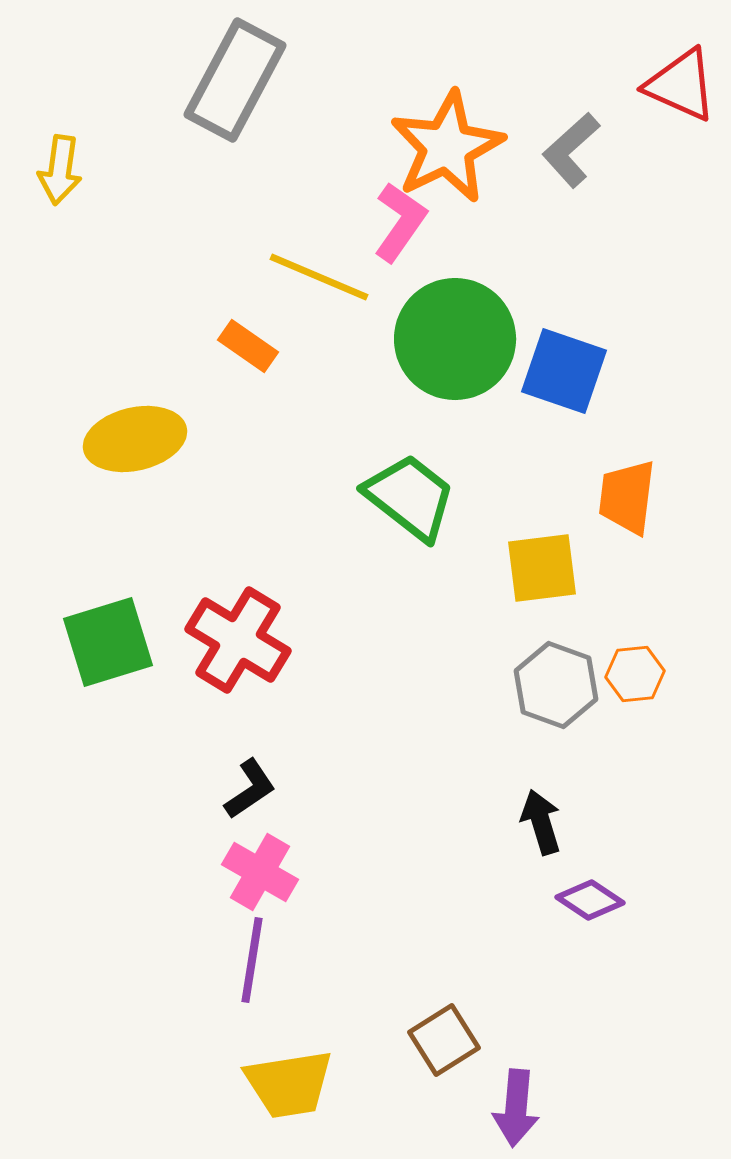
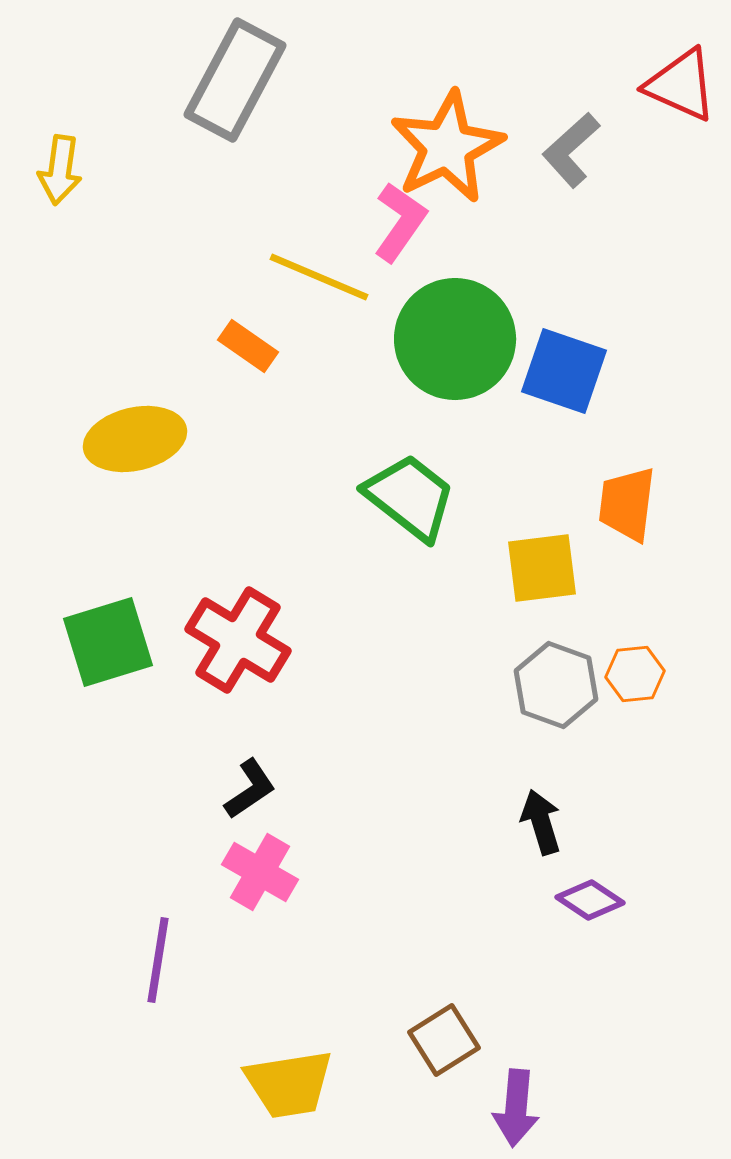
orange trapezoid: moved 7 px down
purple line: moved 94 px left
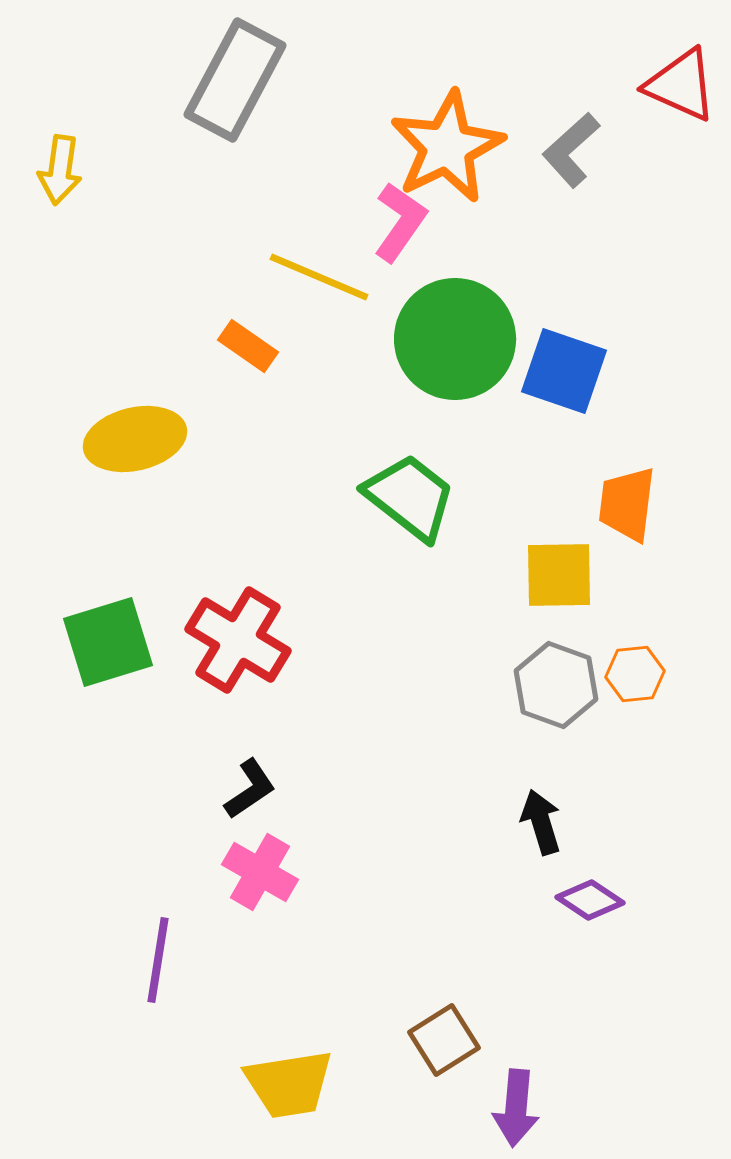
yellow square: moved 17 px right, 7 px down; rotated 6 degrees clockwise
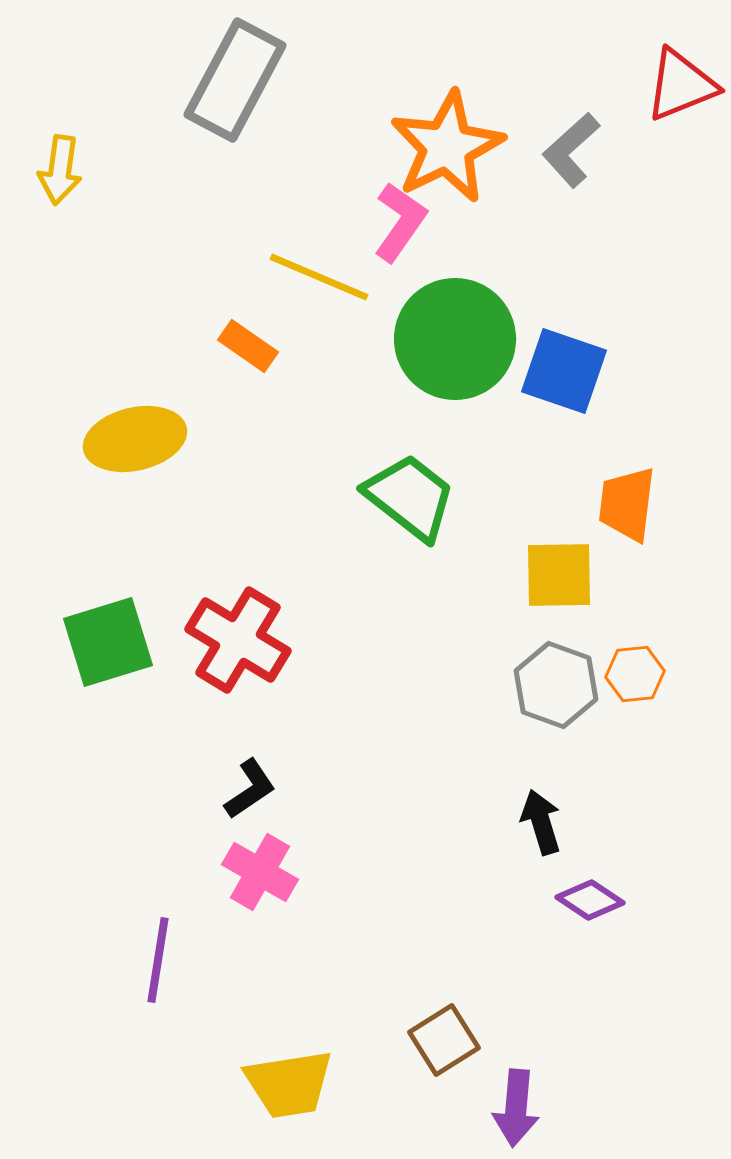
red triangle: rotated 46 degrees counterclockwise
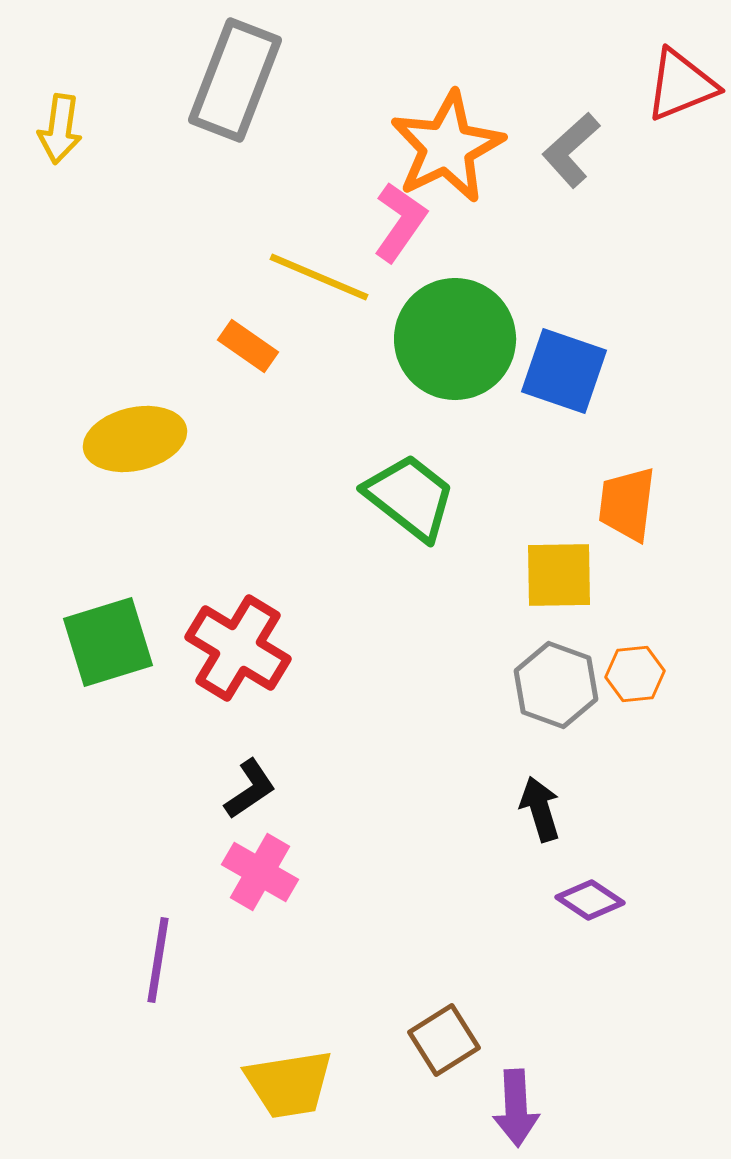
gray rectangle: rotated 7 degrees counterclockwise
yellow arrow: moved 41 px up
red cross: moved 8 px down
black arrow: moved 1 px left, 13 px up
purple arrow: rotated 8 degrees counterclockwise
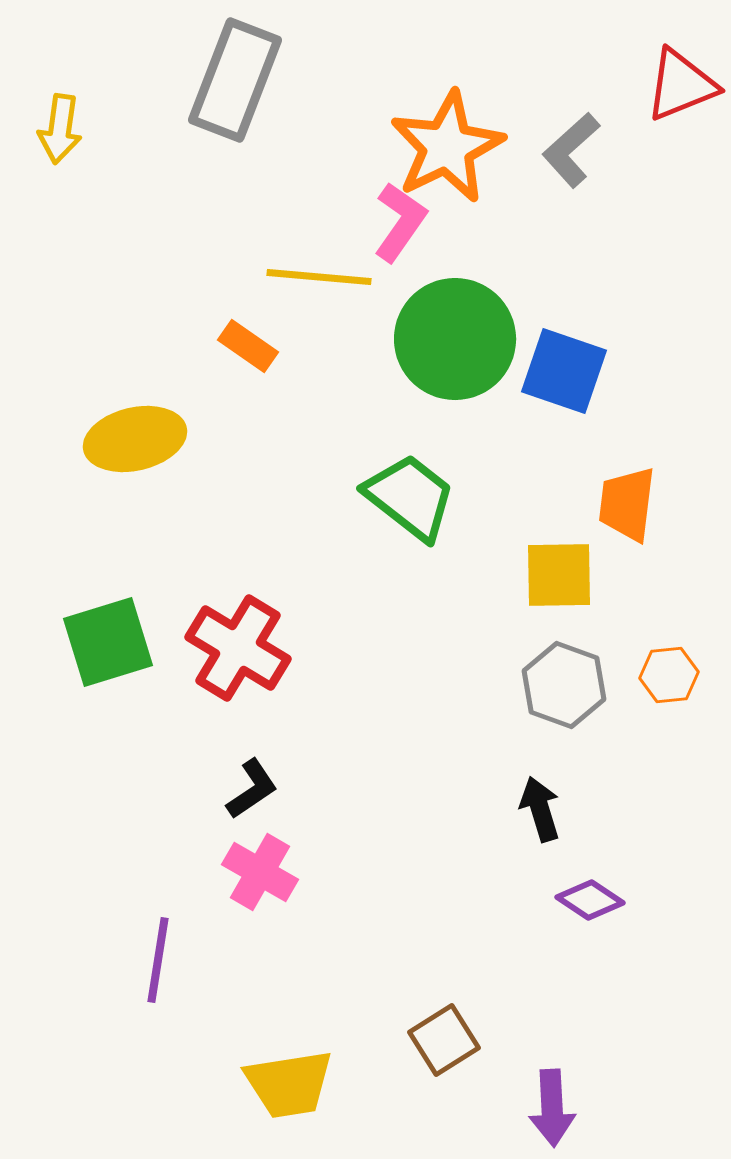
yellow line: rotated 18 degrees counterclockwise
orange hexagon: moved 34 px right, 1 px down
gray hexagon: moved 8 px right
black L-shape: moved 2 px right
purple arrow: moved 36 px right
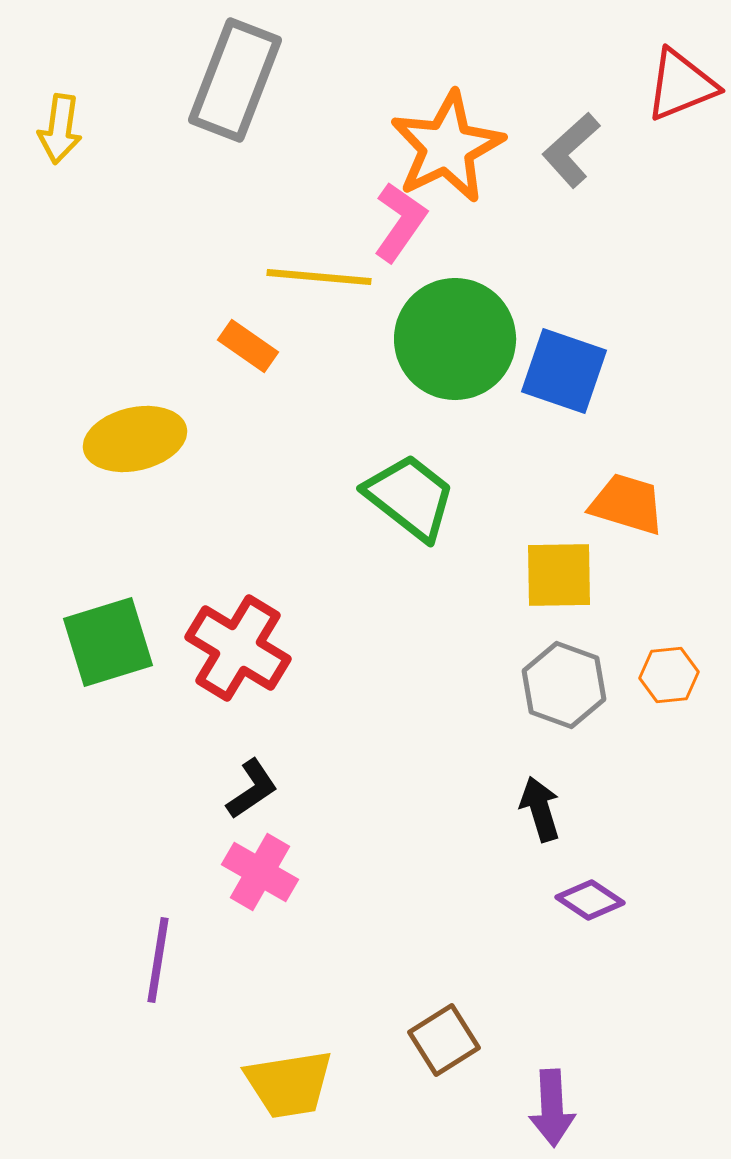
orange trapezoid: rotated 100 degrees clockwise
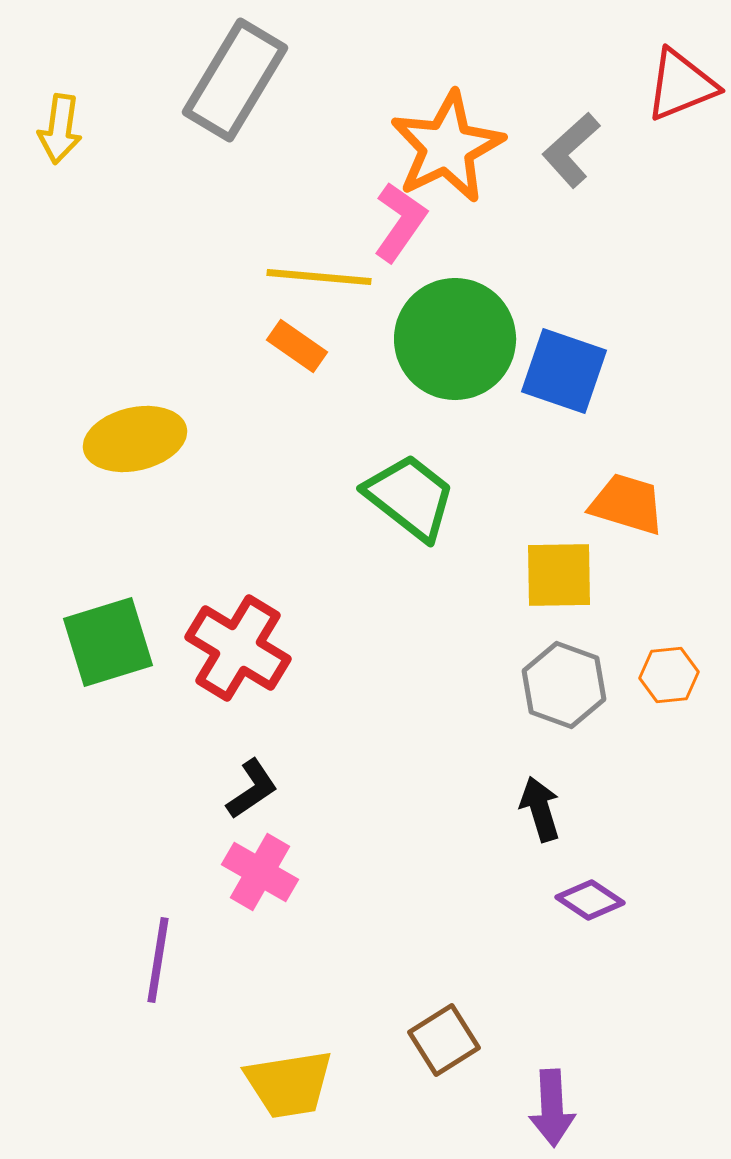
gray rectangle: rotated 10 degrees clockwise
orange rectangle: moved 49 px right
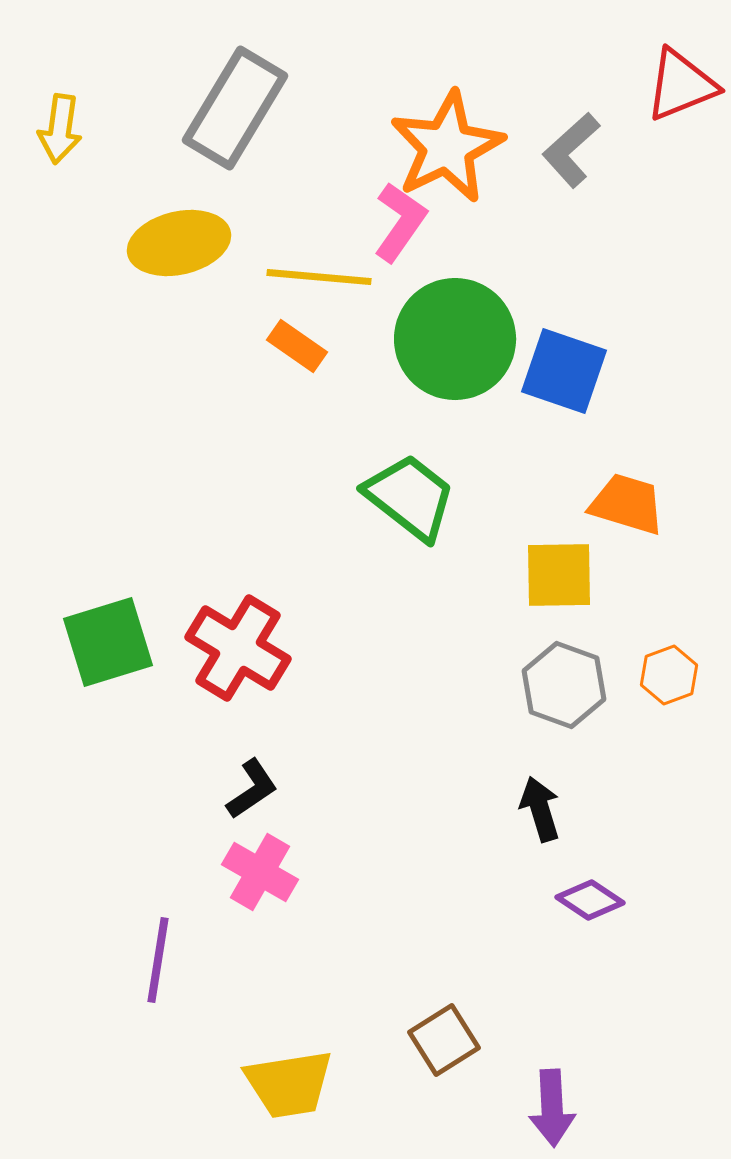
gray rectangle: moved 28 px down
yellow ellipse: moved 44 px right, 196 px up
orange hexagon: rotated 14 degrees counterclockwise
